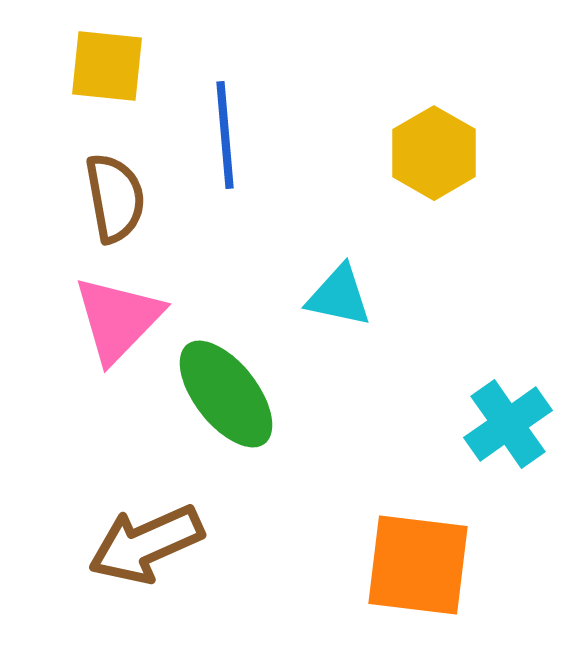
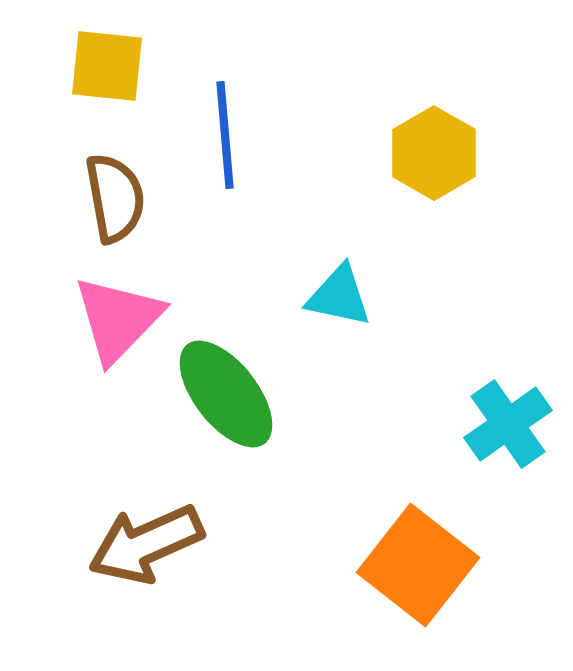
orange square: rotated 31 degrees clockwise
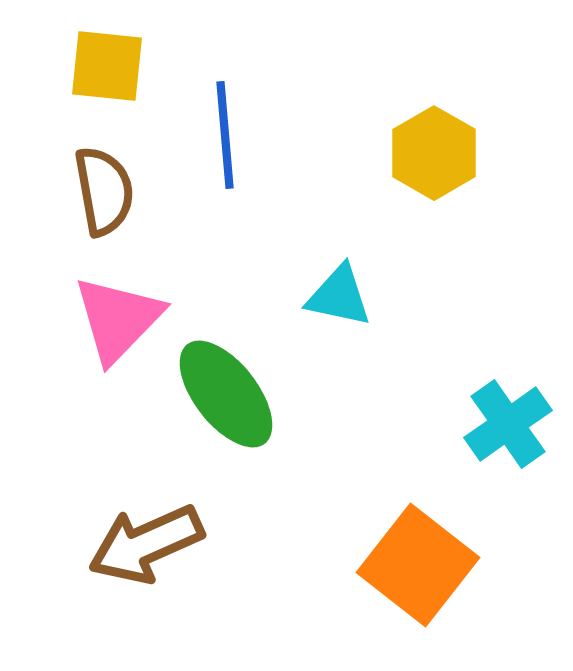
brown semicircle: moved 11 px left, 7 px up
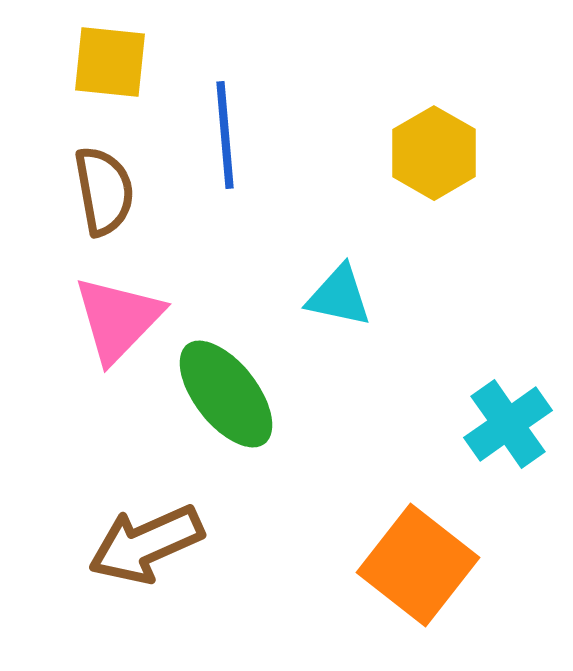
yellow square: moved 3 px right, 4 px up
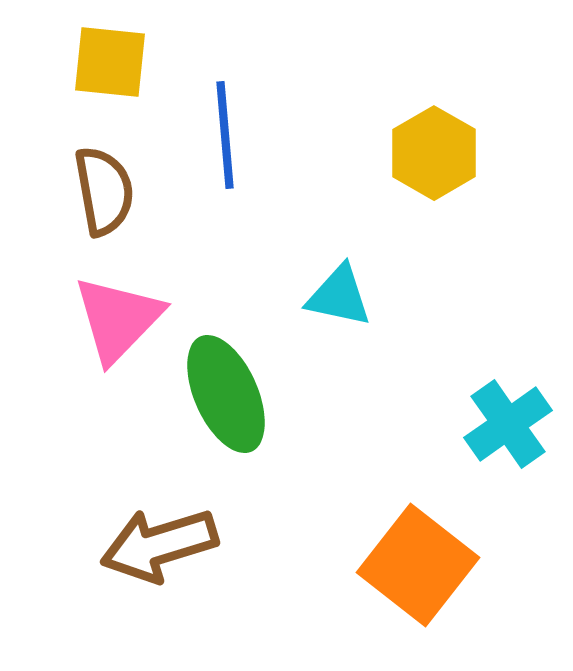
green ellipse: rotated 14 degrees clockwise
brown arrow: moved 13 px right, 1 px down; rotated 7 degrees clockwise
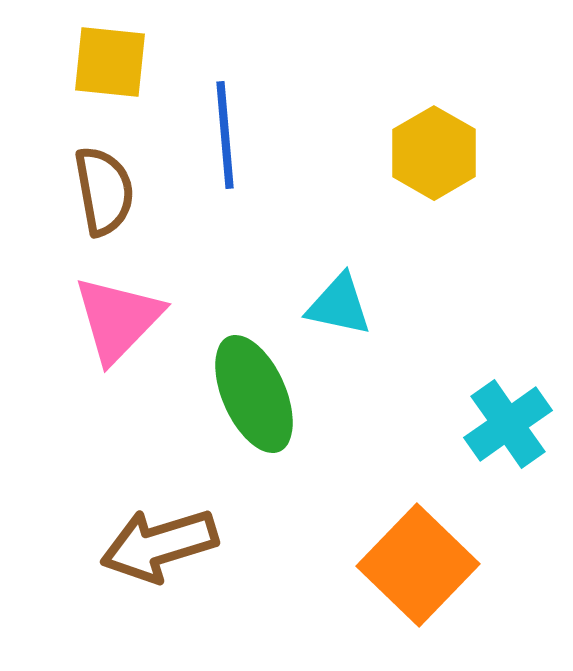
cyan triangle: moved 9 px down
green ellipse: moved 28 px right
orange square: rotated 6 degrees clockwise
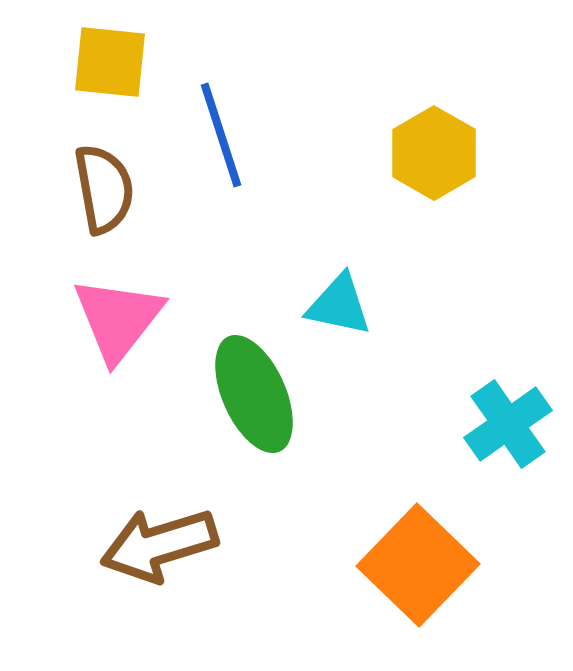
blue line: moved 4 px left; rotated 13 degrees counterclockwise
brown semicircle: moved 2 px up
pink triangle: rotated 6 degrees counterclockwise
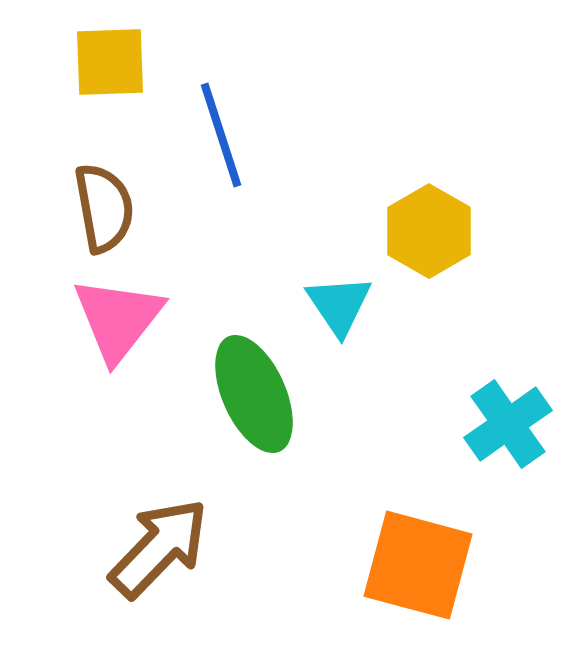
yellow square: rotated 8 degrees counterclockwise
yellow hexagon: moved 5 px left, 78 px down
brown semicircle: moved 19 px down
cyan triangle: rotated 44 degrees clockwise
brown arrow: moved 3 px down; rotated 151 degrees clockwise
orange square: rotated 29 degrees counterclockwise
